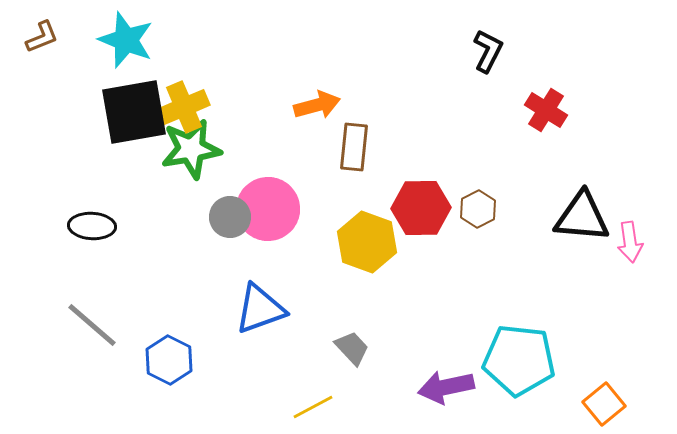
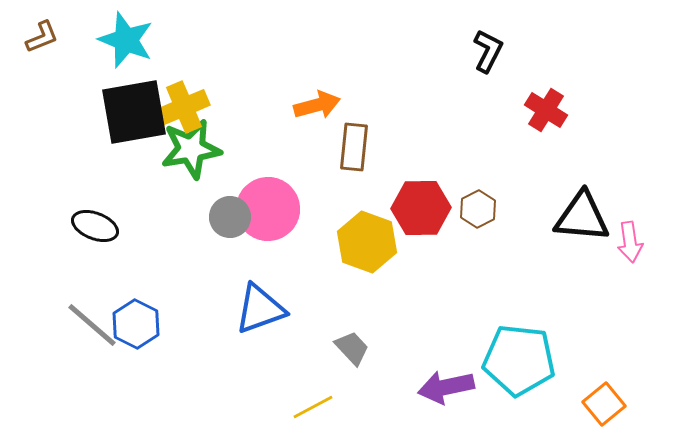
black ellipse: moved 3 px right; rotated 18 degrees clockwise
blue hexagon: moved 33 px left, 36 px up
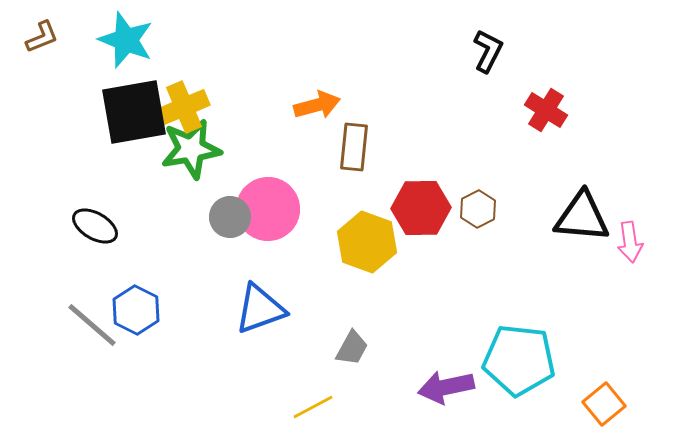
black ellipse: rotated 9 degrees clockwise
blue hexagon: moved 14 px up
gray trapezoid: rotated 72 degrees clockwise
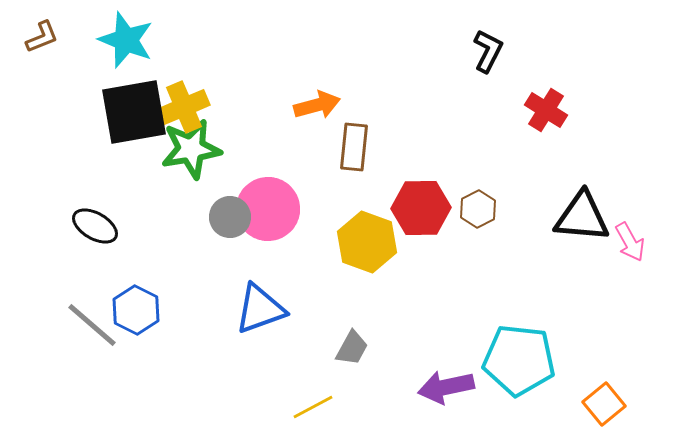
pink arrow: rotated 21 degrees counterclockwise
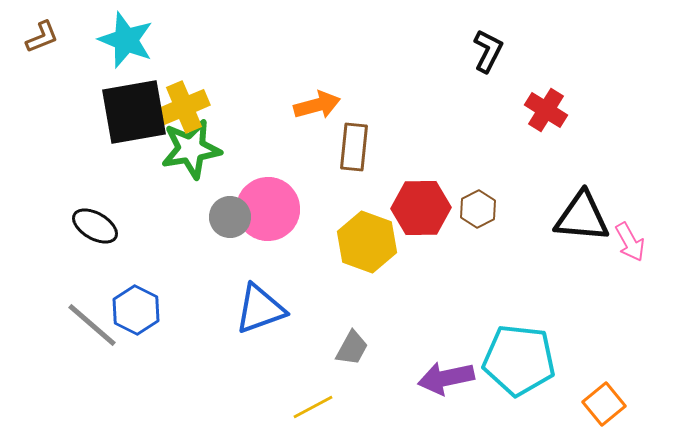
purple arrow: moved 9 px up
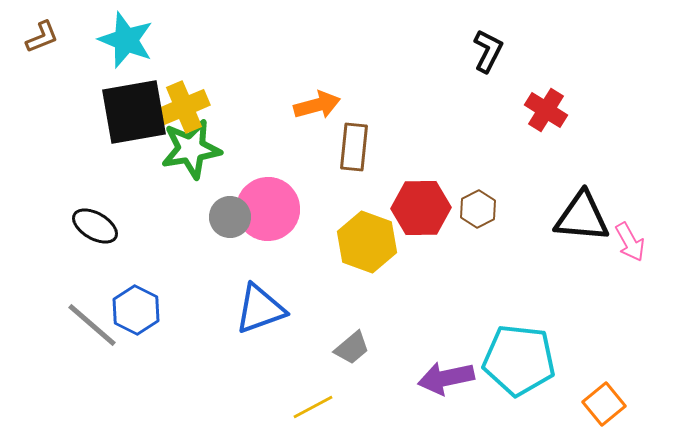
gray trapezoid: rotated 21 degrees clockwise
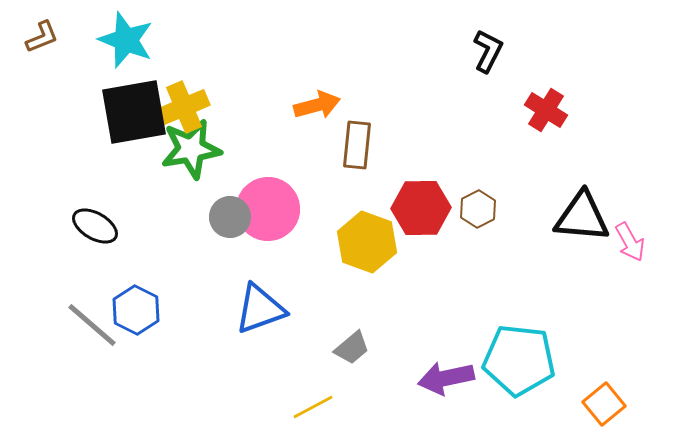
brown rectangle: moved 3 px right, 2 px up
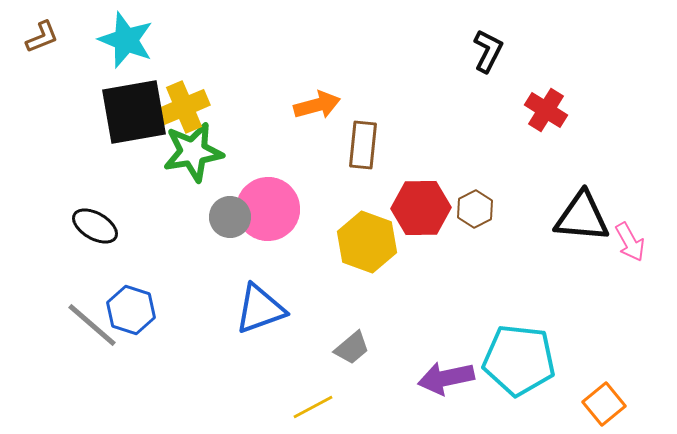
brown rectangle: moved 6 px right
green star: moved 2 px right, 3 px down
brown hexagon: moved 3 px left
blue hexagon: moved 5 px left; rotated 9 degrees counterclockwise
